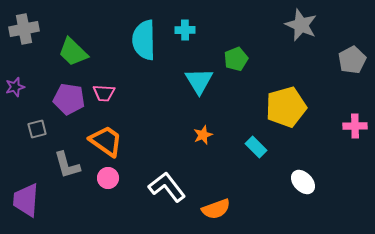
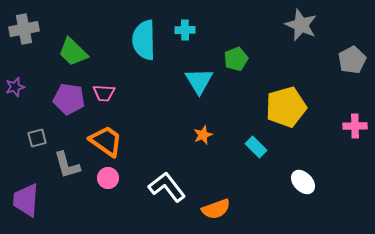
gray square: moved 9 px down
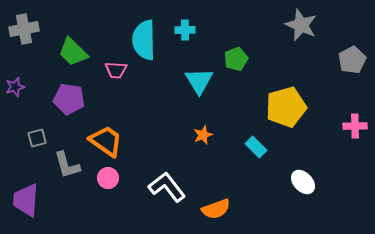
pink trapezoid: moved 12 px right, 23 px up
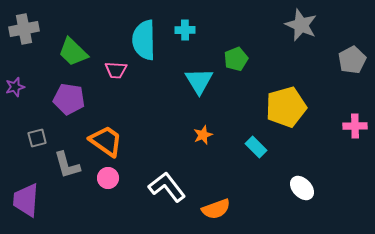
white ellipse: moved 1 px left, 6 px down
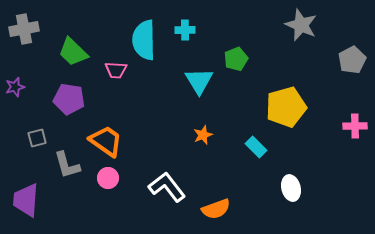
white ellipse: moved 11 px left; rotated 30 degrees clockwise
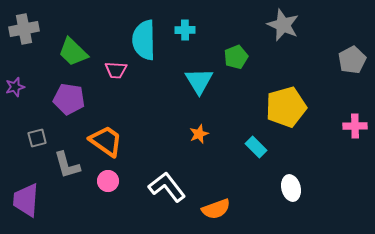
gray star: moved 18 px left
green pentagon: moved 2 px up
orange star: moved 4 px left, 1 px up
pink circle: moved 3 px down
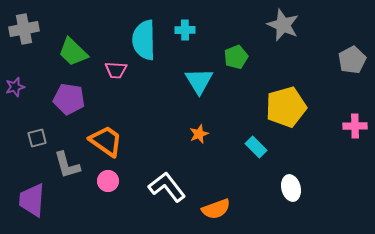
purple trapezoid: moved 6 px right
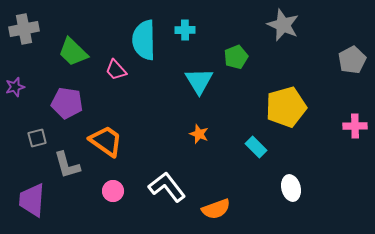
pink trapezoid: rotated 45 degrees clockwise
purple pentagon: moved 2 px left, 4 px down
orange star: rotated 30 degrees counterclockwise
pink circle: moved 5 px right, 10 px down
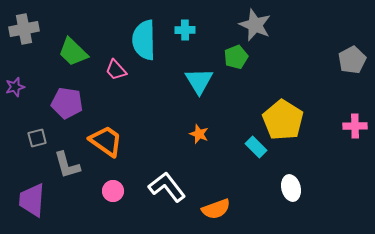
gray star: moved 28 px left
yellow pentagon: moved 3 px left, 13 px down; rotated 24 degrees counterclockwise
